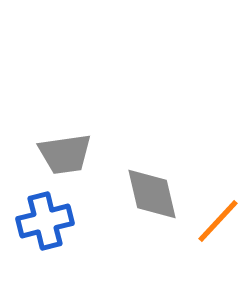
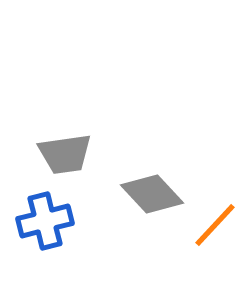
gray diamond: rotated 30 degrees counterclockwise
orange line: moved 3 px left, 4 px down
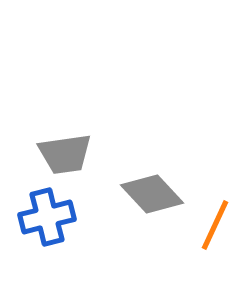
blue cross: moved 2 px right, 4 px up
orange line: rotated 18 degrees counterclockwise
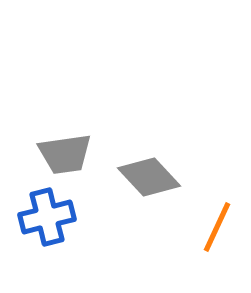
gray diamond: moved 3 px left, 17 px up
orange line: moved 2 px right, 2 px down
